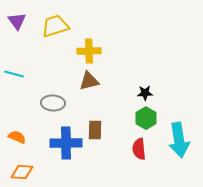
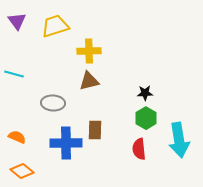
orange diamond: moved 1 px up; rotated 35 degrees clockwise
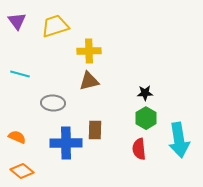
cyan line: moved 6 px right
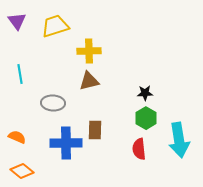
cyan line: rotated 66 degrees clockwise
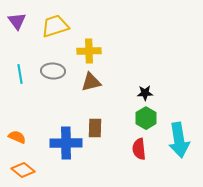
brown triangle: moved 2 px right, 1 px down
gray ellipse: moved 32 px up
brown rectangle: moved 2 px up
orange diamond: moved 1 px right, 1 px up
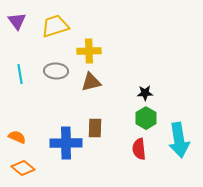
gray ellipse: moved 3 px right
orange diamond: moved 2 px up
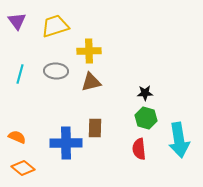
cyan line: rotated 24 degrees clockwise
green hexagon: rotated 15 degrees counterclockwise
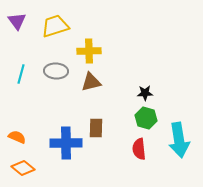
cyan line: moved 1 px right
brown rectangle: moved 1 px right
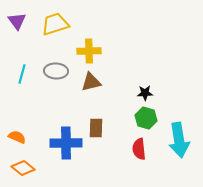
yellow trapezoid: moved 2 px up
cyan line: moved 1 px right
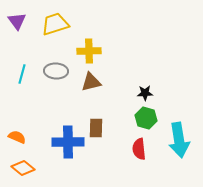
blue cross: moved 2 px right, 1 px up
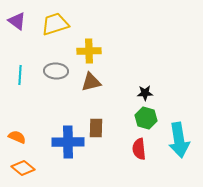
purple triangle: rotated 18 degrees counterclockwise
cyan line: moved 2 px left, 1 px down; rotated 12 degrees counterclockwise
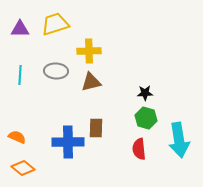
purple triangle: moved 3 px right, 8 px down; rotated 36 degrees counterclockwise
